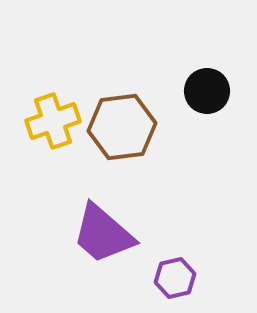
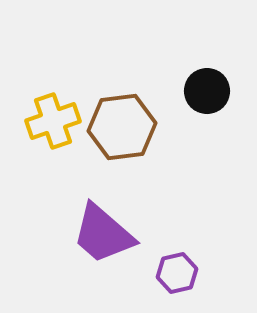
purple hexagon: moved 2 px right, 5 px up
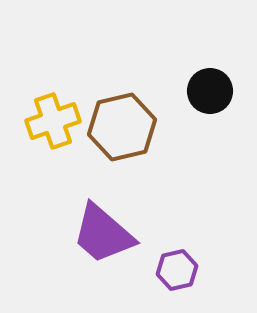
black circle: moved 3 px right
brown hexagon: rotated 6 degrees counterclockwise
purple hexagon: moved 3 px up
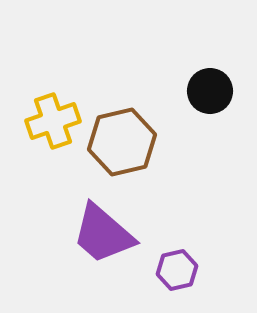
brown hexagon: moved 15 px down
